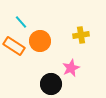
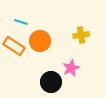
cyan line: rotated 32 degrees counterclockwise
black circle: moved 2 px up
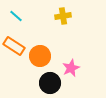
cyan line: moved 5 px left, 6 px up; rotated 24 degrees clockwise
yellow cross: moved 18 px left, 19 px up
orange circle: moved 15 px down
black circle: moved 1 px left, 1 px down
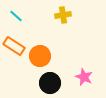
yellow cross: moved 1 px up
pink star: moved 13 px right, 9 px down; rotated 24 degrees counterclockwise
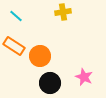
yellow cross: moved 3 px up
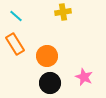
orange rectangle: moved 1 px right, 2 px up; rotated 25 degrees clockwise
orange circle: moved 7 px right
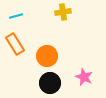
cyan line: rotated 56 degrees counterclockwise
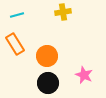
cyan line: moved 1 px right, 1 px up
pink star: moved 2 px up
black circle: moved 2 px left
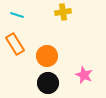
cyan line: rotated 32 degrees clockwise
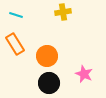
cyan line: moved 1 px left
pink star: moved 1 px up
black circle: moved 1 px right
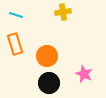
orange rectangle: rotated 15 degrees clockwise
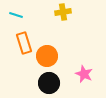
orange rectangle: moved 9 px right, 1 px up
